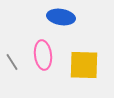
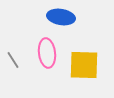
pink ellipse: moved 4 px right, 2 px up
gray line: moved 1 px right, 2 px up
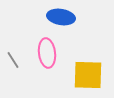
yellow square: moved 4 px right, 10 px down
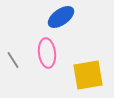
blue ellipse: rotated 44 degrees counterclockwise
yellow square: rotated 12 degrees counterclockwise
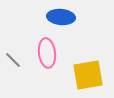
blue ellipse: rotated 40 degrees clockwise
gray line: rotated 12 degrees counterclockwise
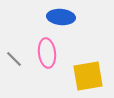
gray line: moved 1 px right, 1 px up
yellow square: moved 1 px down
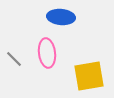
yellow square: moved 1 px right
